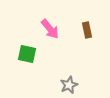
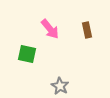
gray star: moved 9 px left, 1 px down; rotated 18 degrees counterclockwise
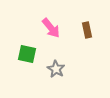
pink arrow: moved 1 px right, 1 px up
gray star: moved 4 px left, 17 px up
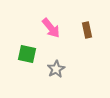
gray star: rotated 12 degrees clockwise
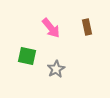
brown rectangle: moved 3 px up
green square: moved 2 px down
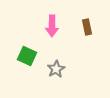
pink arrow: moved 1 px right, 2 px up; rotated 40 degrees clockwise
green square: rotated 12 degrees clockwise
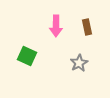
pink arrow: moved 4 px right
gray star: moved 23 px right, 6 px up
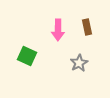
pink arrow: moved 2 px right, 4 px down
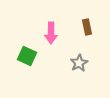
pink arrow: moved 7 px left, 3 px down
